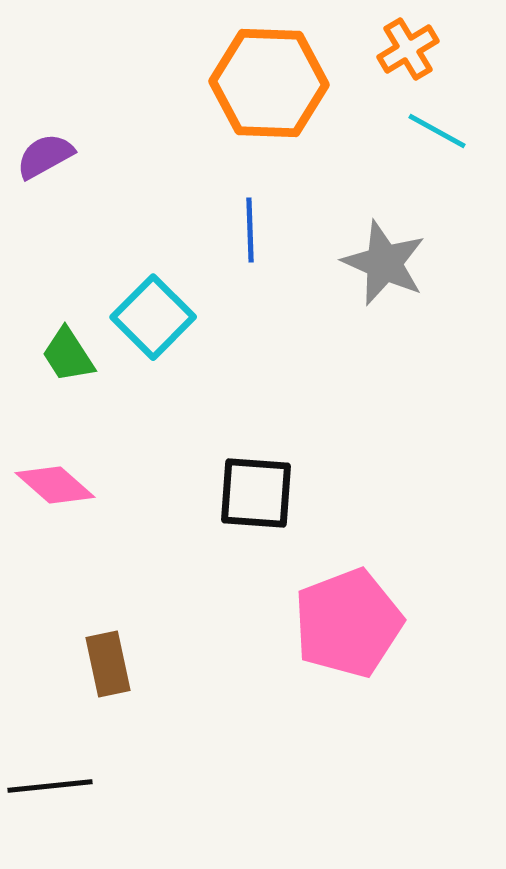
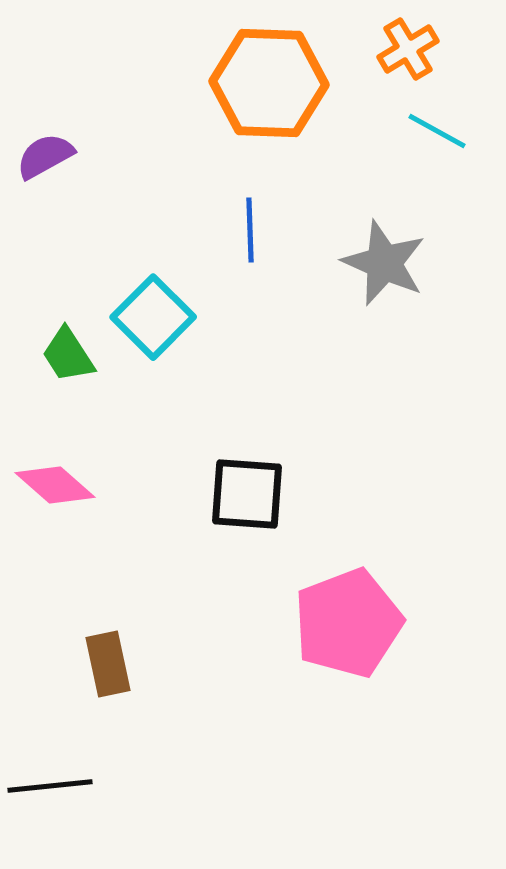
black square: moved 9 px left, 1 px down
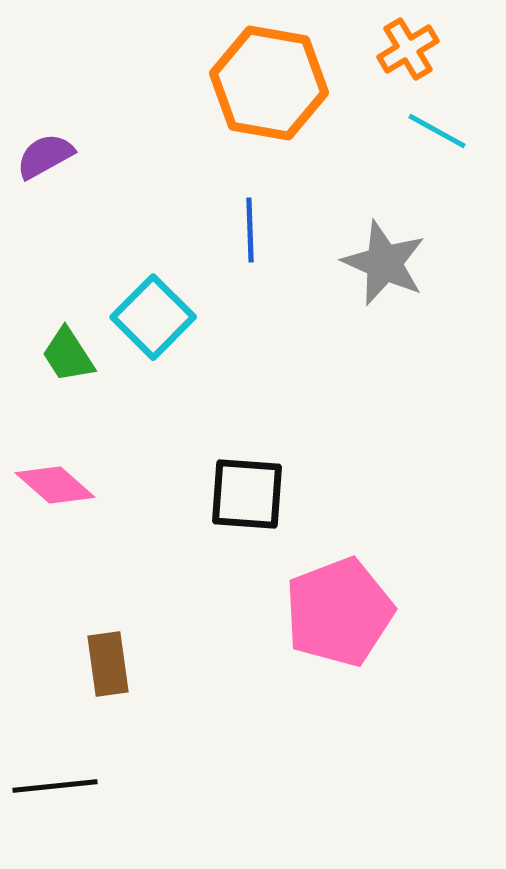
orange hexagon: rotated 8 degrees clockwise
pink pentagon: moved 9 px left, 11 px up
brown rectangle: rotated 4 degrees clockwise
black line: moved 5 px right
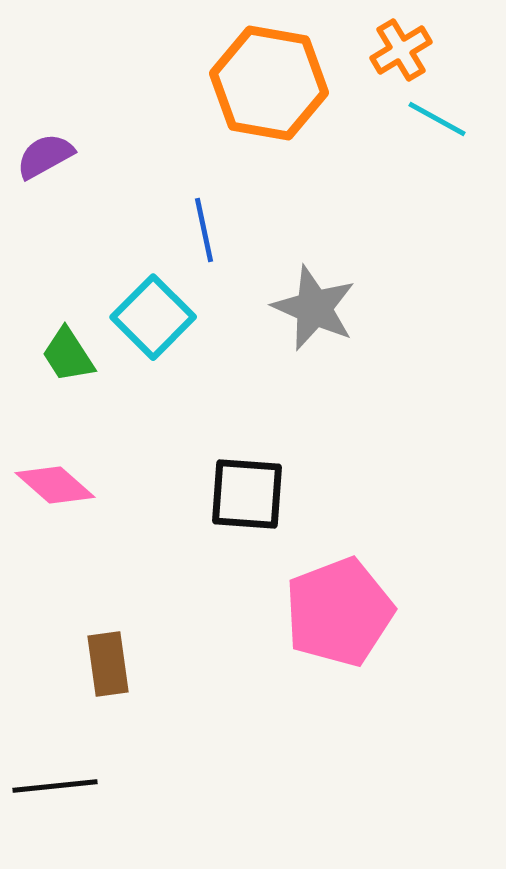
orange cross: moved 7 px left, 1 px down
cyan line: moved 12 px up
blue line: moved 46 px left; rotated 10 degrees counterclockwise
gray star: moved 70 px left, 45 px down
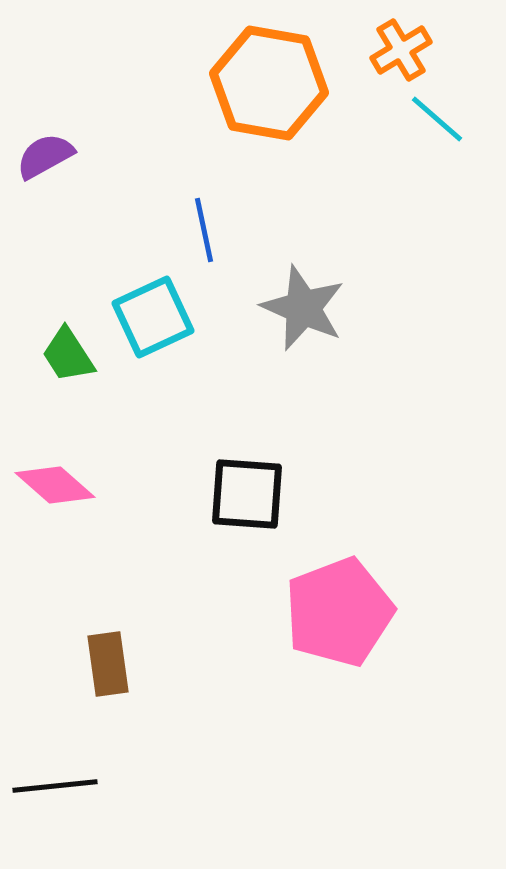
cyan line: rotated 12 degrees clockwise
gray star: moved 11 px left
cyan square: rotated 20 degrees clockwise
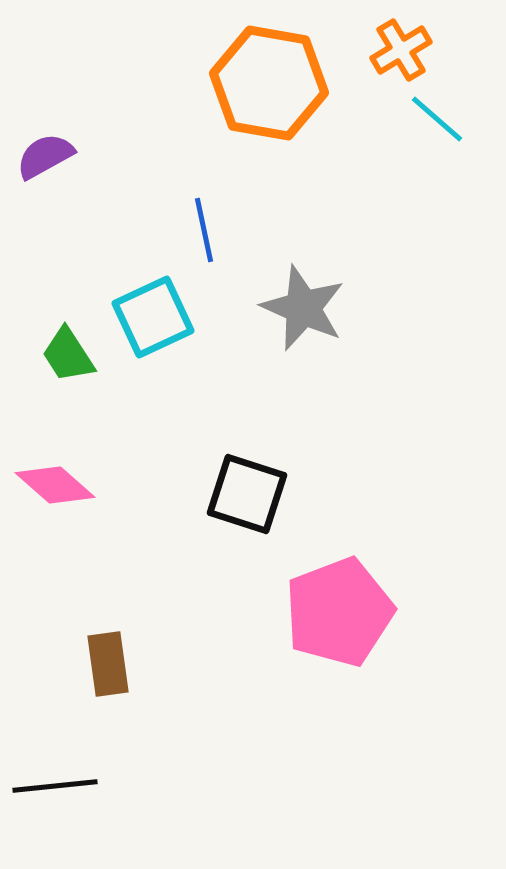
black square: rotated 14 degrees clockwise
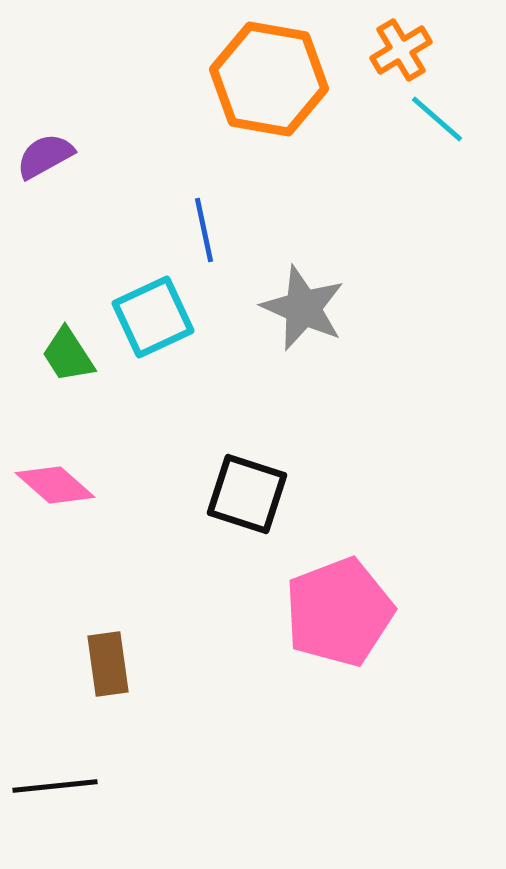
orange hexagon: moved 4 px up
